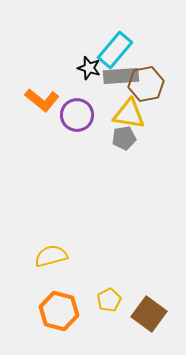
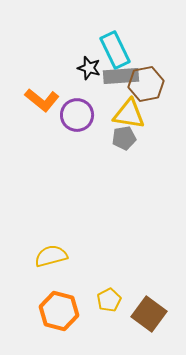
cyan rectangle: rotated 66 degrees counterclockwise
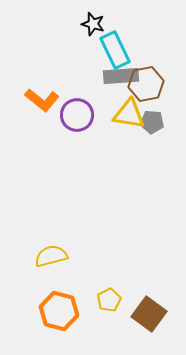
black star: moved 4 px right, 44 px up
gray pentagon: moved 28 px right, 16 px up; rotated 15 degrees clockwise
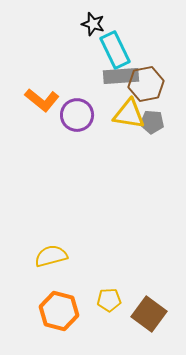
yellow pentagon: rotated 25 degrees clockwise
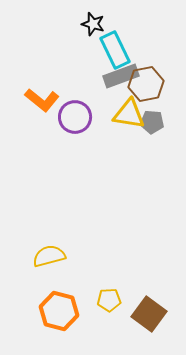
gray rectangle: rotated 16 degrees counterclockwise
purple circle: moved 2 px left, 2 px down
yellow semicircle: moved 2 px left
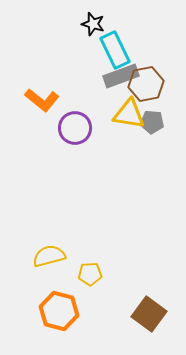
purple circle: moved 11 px down
yellow pentagon: moved 19 px left, 26 px up
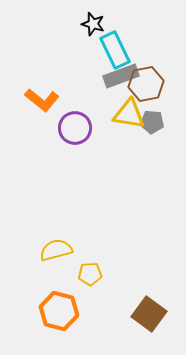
yellow semicircle: moved 7 px right, 6 px up
